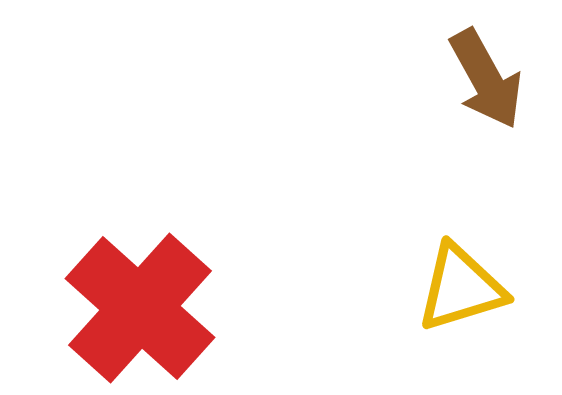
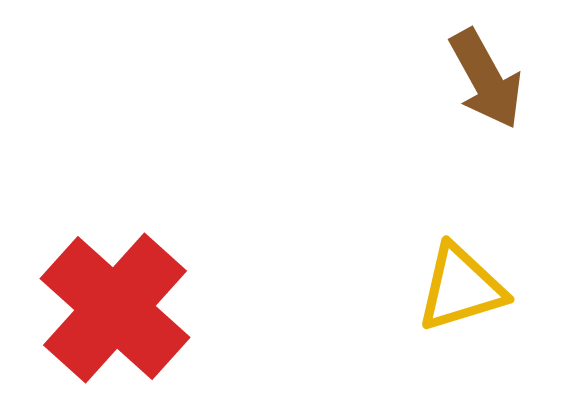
red cross: moved 25 px left
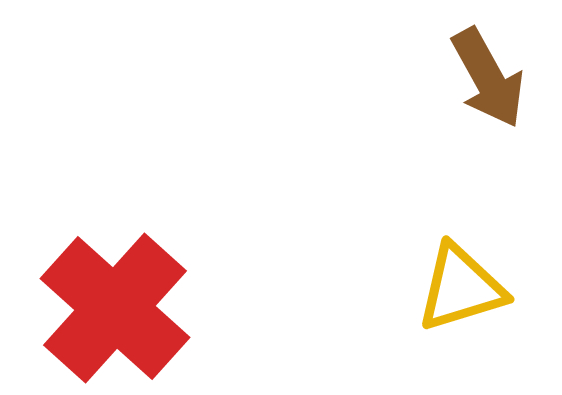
brown arrow: moved 2 px right, 1 px up
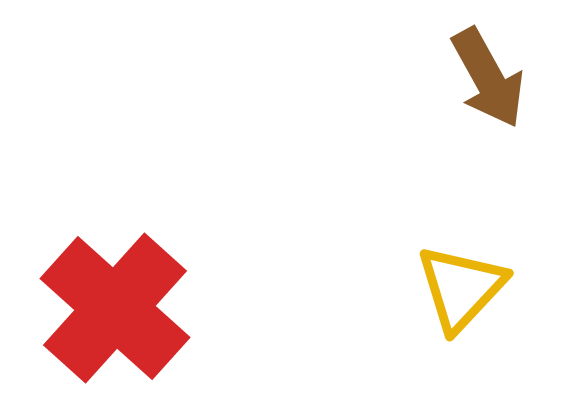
yellow triangle: rotated 30 degrees counterclockwise
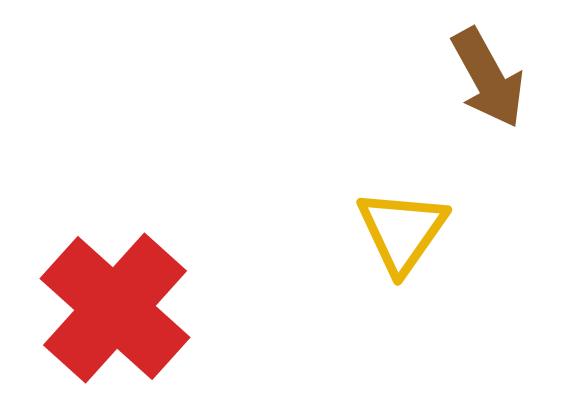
yellow triangle: moved 59 px left, 57 px up; rotated 8 degrees counterclockwise
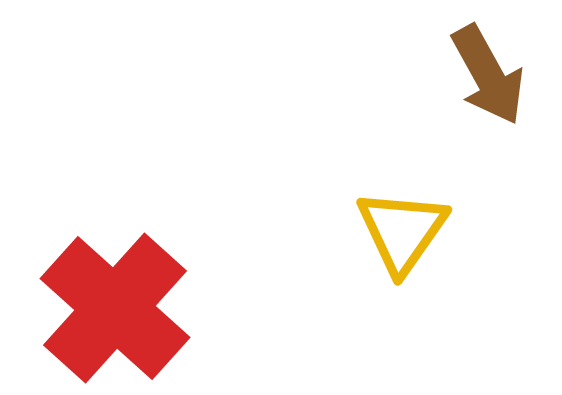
brown arrow: moved 3 px up
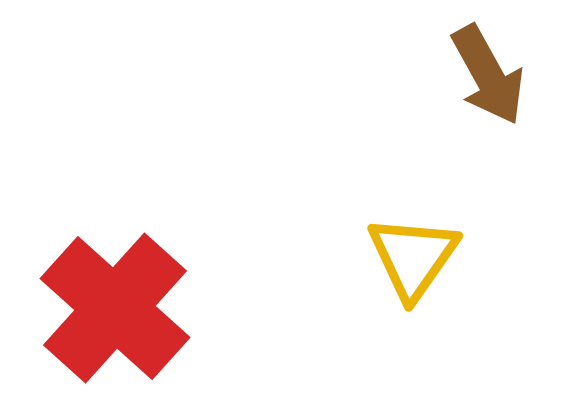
yellow triangle: moved 11 px right, 26 px down
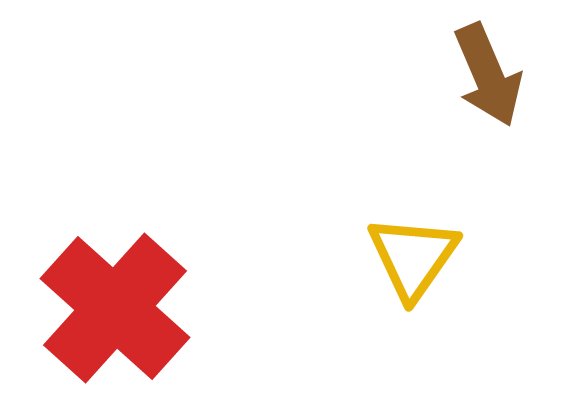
brown arrow: rotated 6 degrees clockwise
